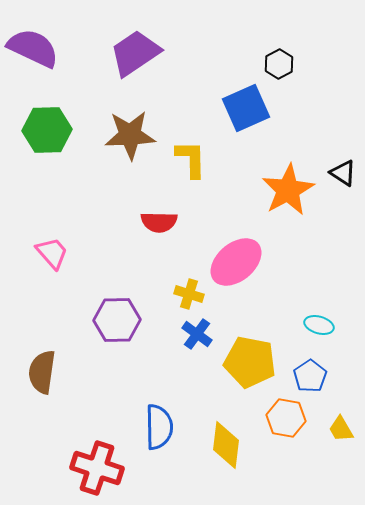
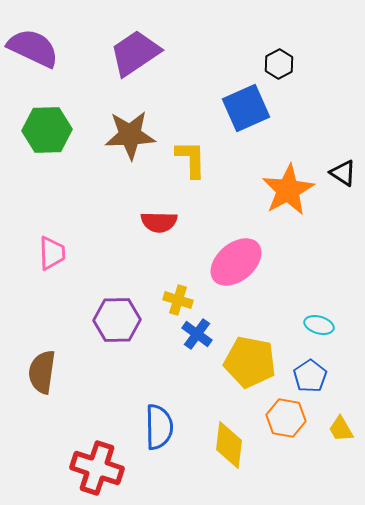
pink trapezoid: rotated 39 degrees clockwise
yellow cross: moved 11 px left, 6 px down
yellow diamond: moved 3 px right
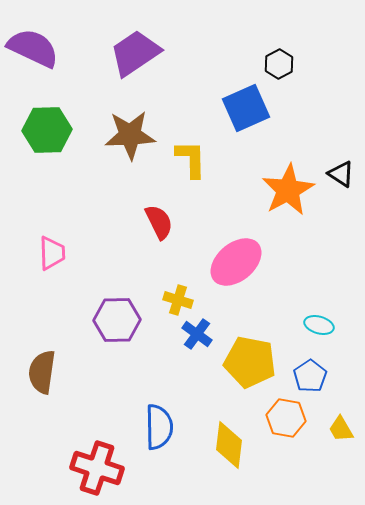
black triangle: moved 2 px left, 1 px down
red semicircle: rotated 117 degrees counterclockwise
